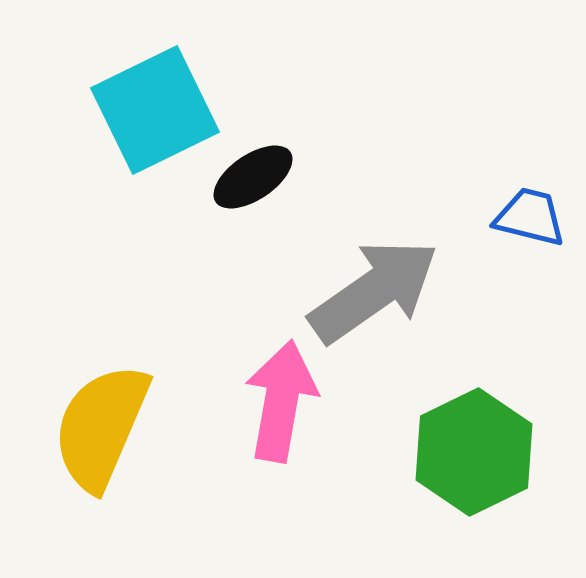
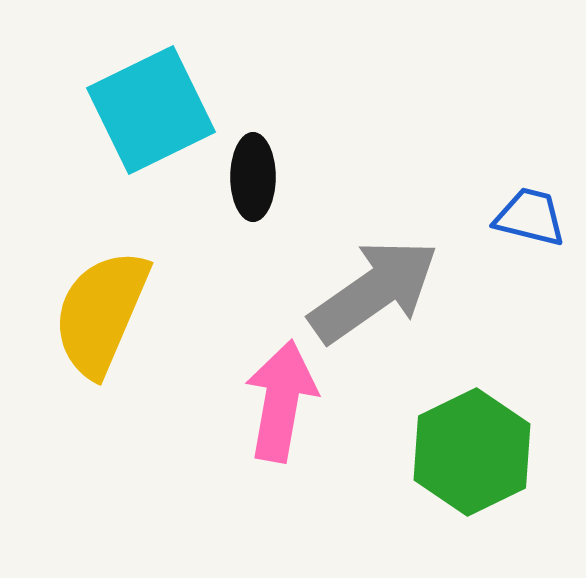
cyan square: moved 4 px left
black ellipse: rotated 56 degrees counterclockwise
yellow semicircle: moved 114 px up
green hexagon: moved 2 px left
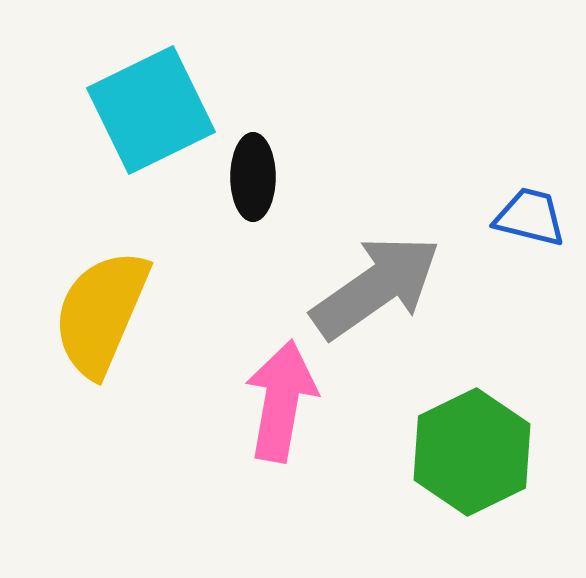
gray arrow: moved 2 px right, 4 px up
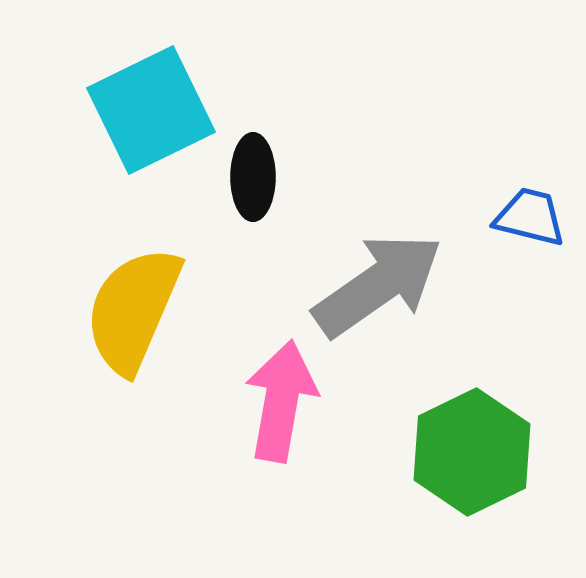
gray arrow: moved 2 px right, 2 px up
yellow semicircle: moved 32 px right, 3 px up
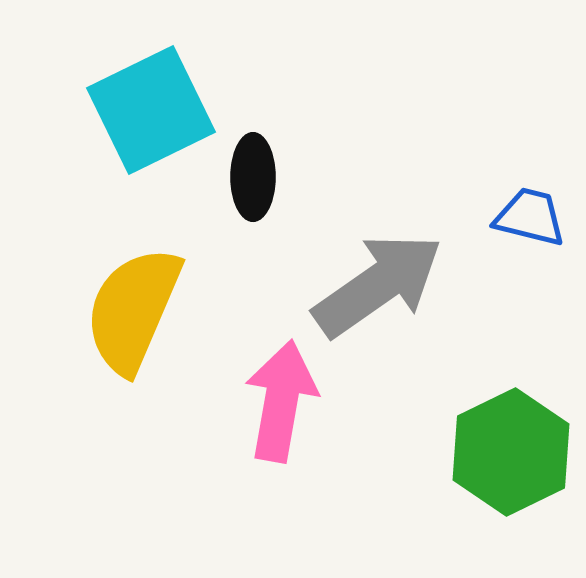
green hexagon: moved 39 px right
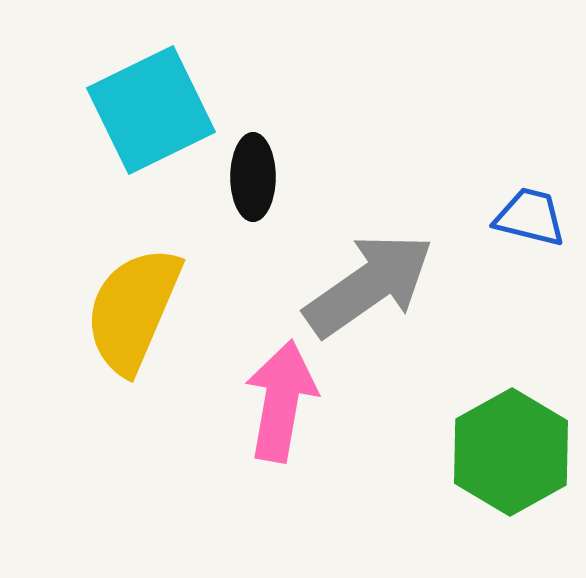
gray arrow: moved 9 px left
green hexagon: rotated 3 degrees counterclockwise
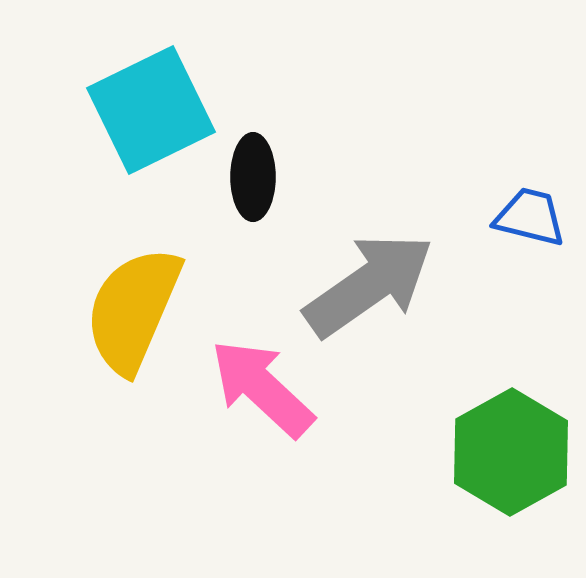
pink arrow: moved 19 px left, 13 px up; rotated 57 degrees counterclockwise
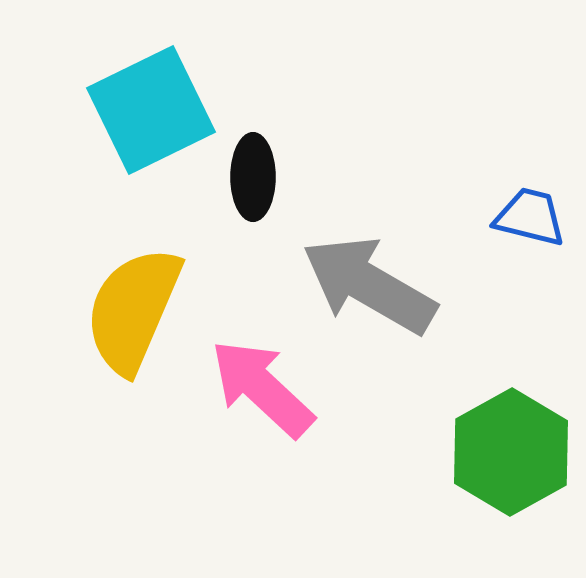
gray arrow: rotated 115 degrees counterclockwise
